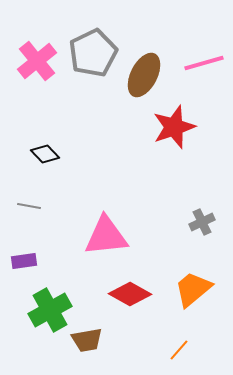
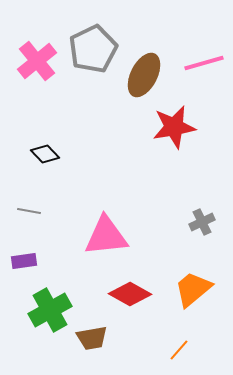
gray pentagon: moved 4 px up
red star: rotated 9 degrees clockwise
gray line: moved 5 px down
brown trapezoid: moved 5 px right, 2 px up
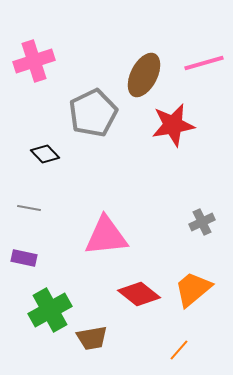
gray pentagon: moved 64 px down
pink cross: moved 3 px left; rotated 21 degrees clockwise
red star: moved 1 px left, 2 px up
gray line: moved 3 px up
purple rectangle: moved 3 px up; rotated 20 degrees clockwise
red diamond: moved 9 px right; rotated 9 degrees clockwise
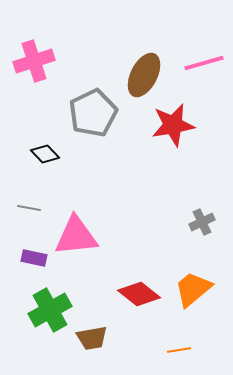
pink triangle: moved 30 px left
purple rectangle: moved 10 px right
orange line: rotated 40 degrees clockwise
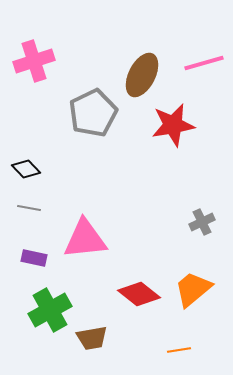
brown ellipse: moved 2 px left
black diamond: moved 19 px left, 15 px down
pink triangle: moved 9 px right, 3 px down
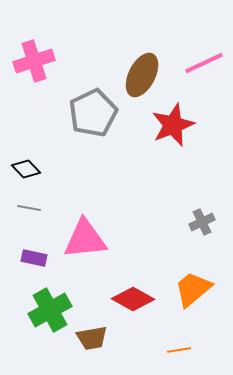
pink line: rotated 9 degrees counterclockwise
red star: rotated 12 degrees counterclockwise
red diamond: moved 6 px left, 5 px down; rotated 9 degrees counterclockwise
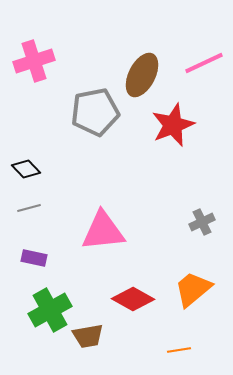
gray pentagon: moved 2 px right, 1 px up; rotated 15 degrees clockwise
gray line: rotated 25 degrees counterclockwise
pink triangle: moved 18 px right, 8 px up
brown trapezoid: moved 4 px left, 2 px up
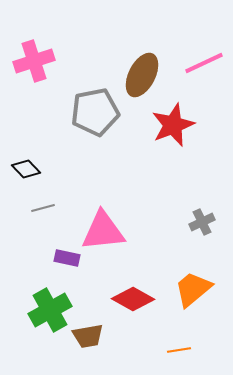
gray line: moved 14 px right
purple rectangle: moved 33 px right
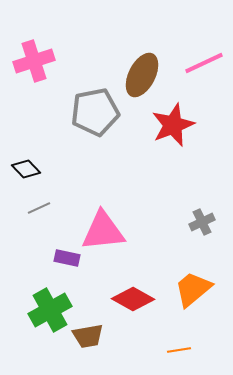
gray line: moved 4 px left; rotated 10 degrees counterclockwise
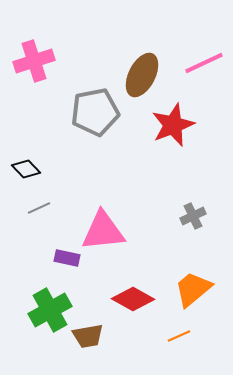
gray cross: moved 9 px left, 6 px up
orange line: moved 14 px up; rotated 15 degrees counterclockwise
